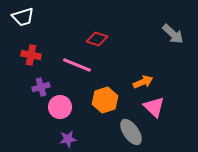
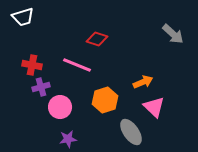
red cross: moved 1 px right, 10 px down
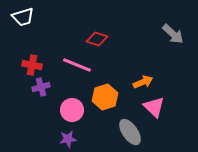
orange hexagon: moved 3 px up
pink circle: moved 12 px right, 3 px down
gray ellipse: moved 1 px left
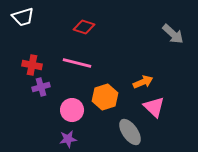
red diamond: moved 13 px left, 12 px up
pink line: moved 2 px up; rotated 8 degrees counterclockwise
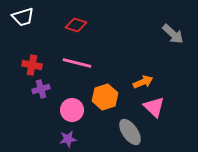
red diamond: moved 8 px left, 2 px up
purple cross: moved 2 px down
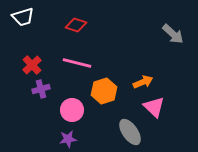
red cross: rotated 36 degrees clockwise
orange hexagon: moved 1 px left, 6 px up
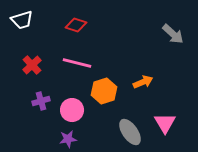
white trapezoid: moved 1 px left, 3 px down
purple cross: moved 12 px down
pink triangle: moved 11 px right, 16 px down; rotated 15 degrees clockwise
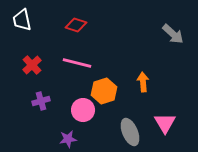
white trapezoid: rotated 95 degrees clockwise
orange arrow: rotated 72 degrees counterclockwise
pink circle: moved 11 px right
gray ellipse: rotated 12 degrees clockwise
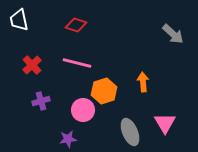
white trapezoid: moved 3 px left
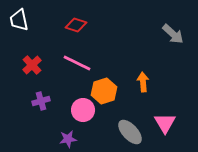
pink line: rotated 12 degrees clockwise
gray ellipse: rotated 20 degrees counterclockwise
